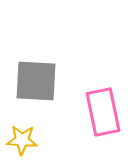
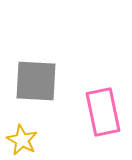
yellow star: rotated 24 degrees clockwise
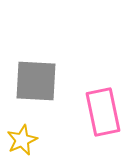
yellow star: rotated 20 degrees clockwise
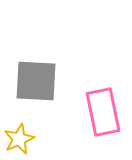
yellow star: moved 3 px left, 1 px up
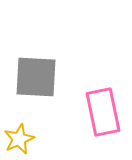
gray square: moved 4 px up
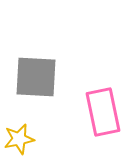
yellow star: rotated 12 degrees clockwise
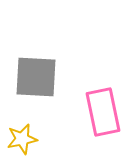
yellow star: moved 3 px right
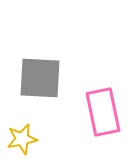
gray square: moved 4 px right, 1 px down
